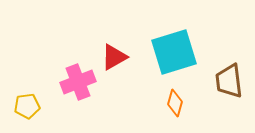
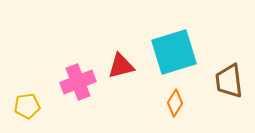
red triangle: moved 7 px right, 9 px down; rotated 16 degrees clockwise
orange diamond: rotated 16 degrees clockwise
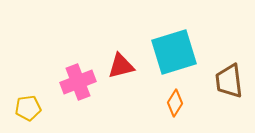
yellow pentagon: moved 1 px right, 2 px down
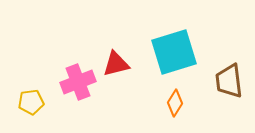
red triangle: moved 5 px left, 2 px up
yellow pentagon: moved 3 px right, 6 px up
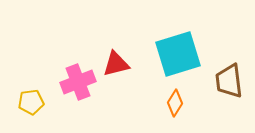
cyan square: moved 4 px right, 2 px down
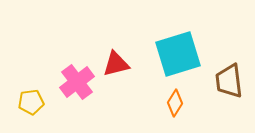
pink cross: moved 1 px left; rotated 16 degrees counterclockwise
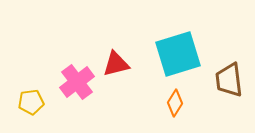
brown trapezoid: moved 1 px up
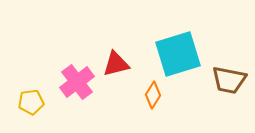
brown trapezoid: rotated 72 degrees counterclockwise
orange diamond: moved 22 px left, 8 px up
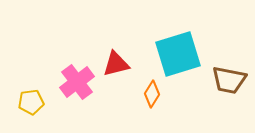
orange diamond: moved 1 px left, 1 px up
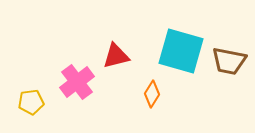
cyan square: moved 3 px right, 3 px up; rotated 33 degrees clockwise
red triangle: moved 8 px up
brown trapezoid: moved 19 px up
